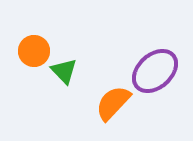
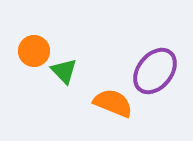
purple ellipse: rotated 9 degrees counterclockwise
orange semicircle: rotated 69 degrees clockwise
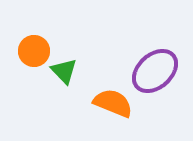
purple ellipse: rotated 9 degrees clockwise
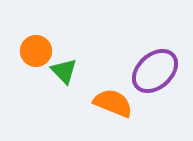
orange circle: moved 2 px right
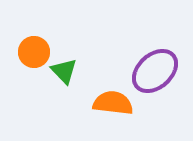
orange circle: moved 2 px left, 1 px down
orange semicircle: rotated 15 degrees counterclockwise
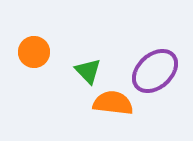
green triangle: moved 24 px right
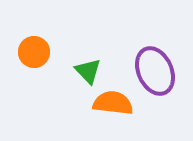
purple ellipse: rotated 72 degrees counterclockwise
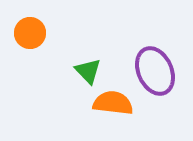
orange circle: moved 4 px left, 19 px up
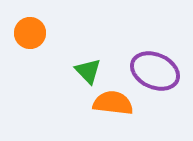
purple ellipse: rotated 42 degrees counterclockwise
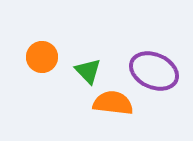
orange circle: moved 12 px right, 24 px down
purple ellipse: moved 1 px left
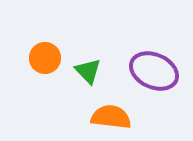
orange circle: moved 3 px right, 1 px down
orange semicircle: moved 2 px left, 14 px down
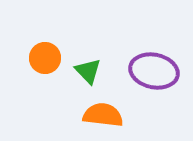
purple ellipse: rotated 12 degrees counterclockwise
orange semicircle: moved 8 px left, 2 px up
